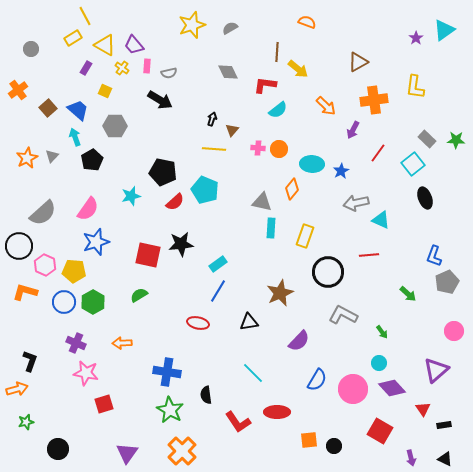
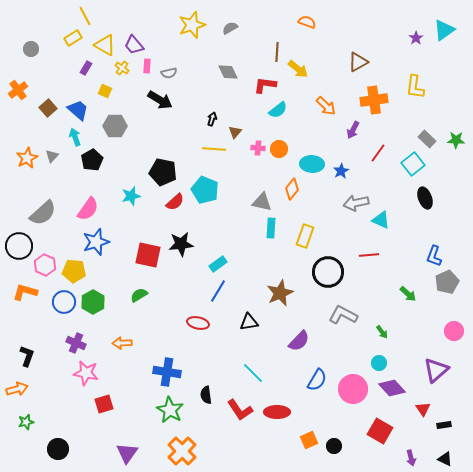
brown triangle at (232, 130): moved 3 px right, 2 px down
black L-shape at (30, 361): moved 3 px left, 5 px up
red L-shape at (238, 422): moved 2 px right, 12 px up
orange square at (309, 440): rotated 18 degrees counterclockwise
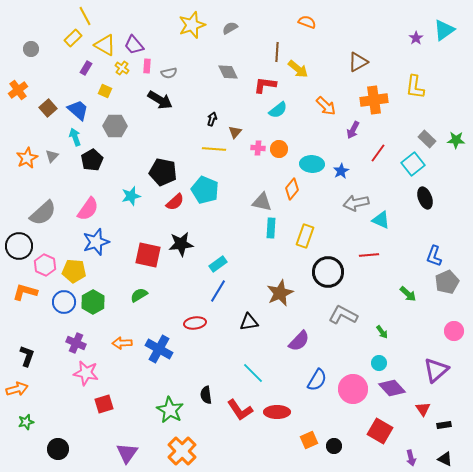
yellow rectangle at (73, 38): rotated 12 degrees counterclockwise
red ellipse at (198, 323): moved 3 px left; rotated 20 degrees counterclockwise
blue cross at (167, 372): moved 8 px left, 23 px up; rotated 20 degrees clockwise
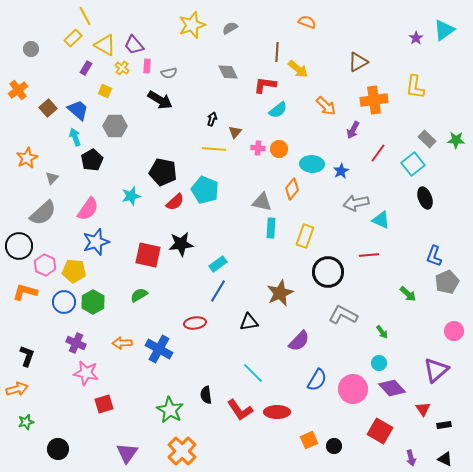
gray triangle at (52, 156): moved 22 px down
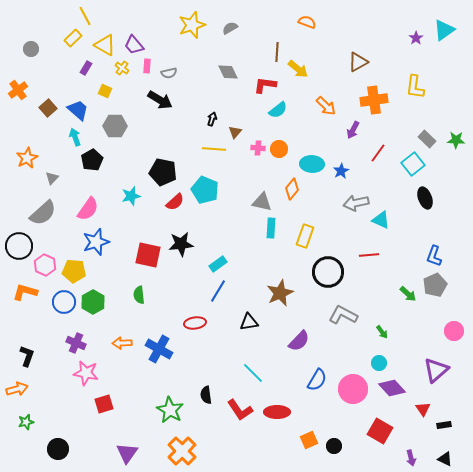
gray pentagon at (447, 282): moved 12 px left, 3 px down
green semicircle at (139, 295): rotated 66 degrees counterclockwise
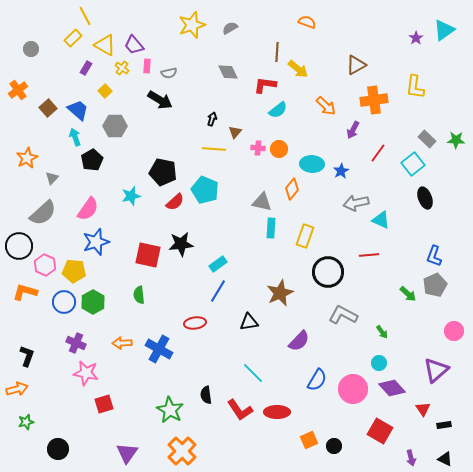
brown triangle at (358, 62): moved 2 px left, 3 px down
yellow square at (105, 91): rotated 24 degrees clockwise
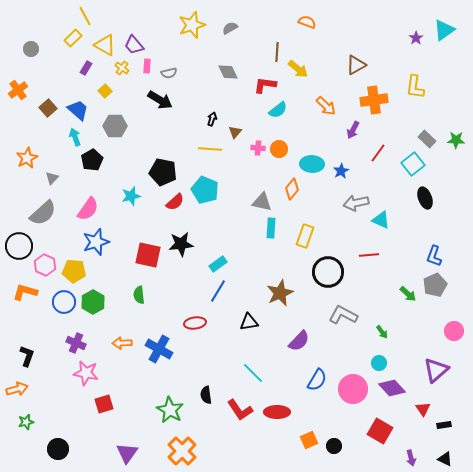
yellow line at (214, 149): moved 4 px left
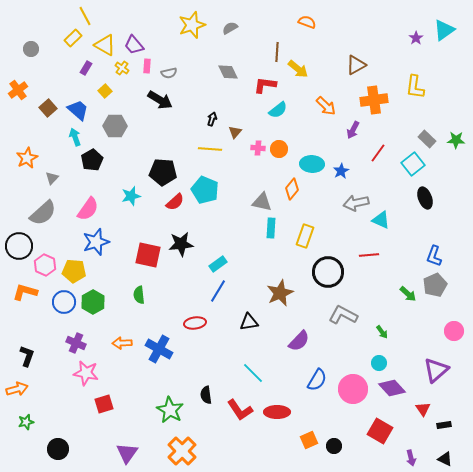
black pentagon at (163, 172): rotated 8 degrees counterclockwise
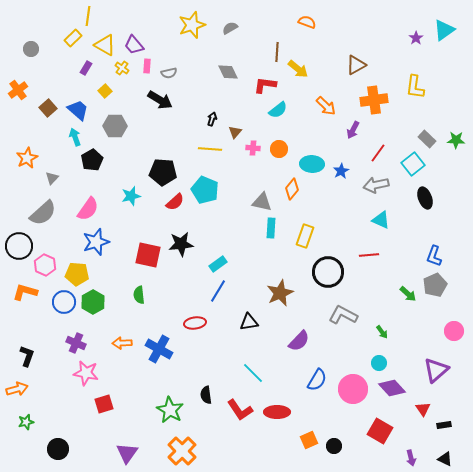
yellow line at (85, 16): moved 3 px right; rotated 36 degrees clockwise
pink cross at (258, 148): moved 5 px left
gray arrow at (356, 203): moved 20 px right, 18 px up
yellow pentagon at (74, 271): moved 3 px right, 3 px down
